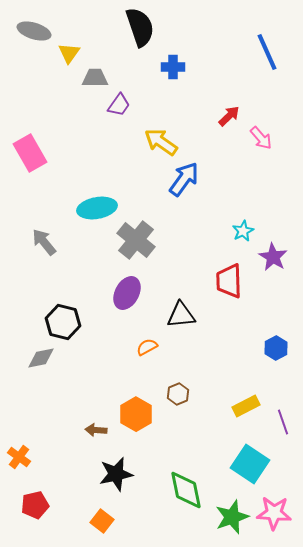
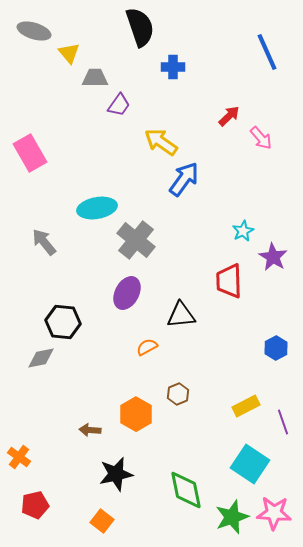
yellow triangle: rotated 15 degrees counterclockwise
black hexagon: rotated 8 degrees counterclockwise
brown arrow: moved 6 px left
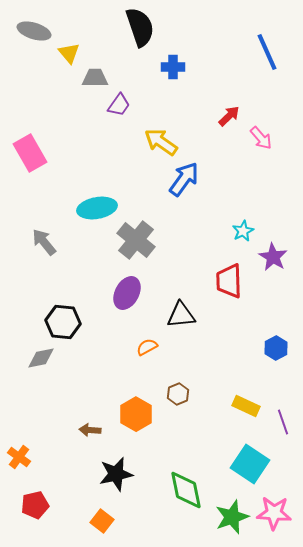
yellow rectangle: rotated 52 degrees clockwise
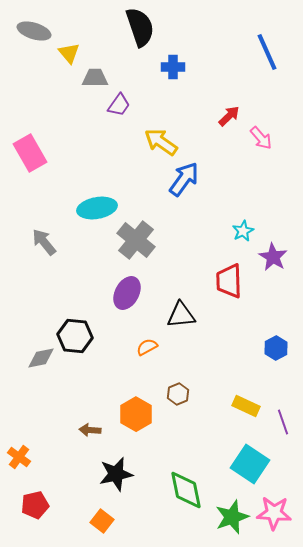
black hexagon: moved 12 px right, 14 px down
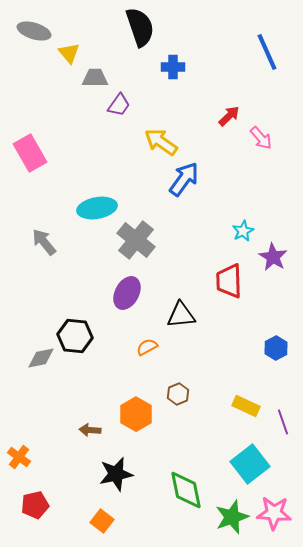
cyan square: rotated 18 degrees clockwise
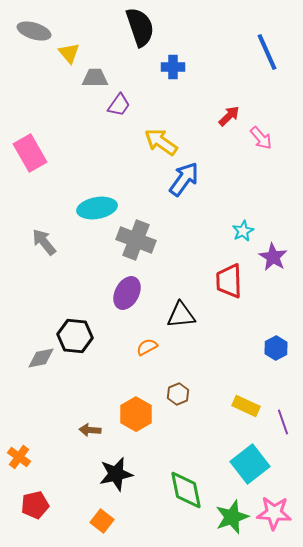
gray cross: rotated 18 degrees counterclockwise
